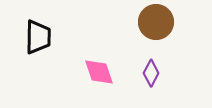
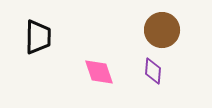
brown circle: moved 6 px right, 8 px down
purple diamond: moved 2 px right, 2 px up; rotated 24 degrees counterclockwise
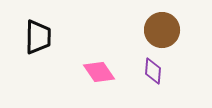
pink diamond: rotated 16 degrees counterclockwise
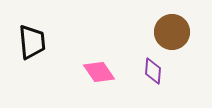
brown circle: moved 10 px right, 2 px down
black trapezoid: moved 6 px left, 5 px down; rotated 6 degrees counterclockwise
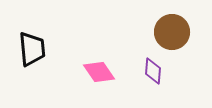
black trapezoid: moved 7 px down
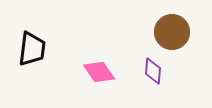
black trapezoid: rotated 12 degrees clockwise
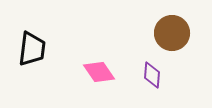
brown circle: moved 1 px down
purple diamond: moved 1 px left, 4 px down
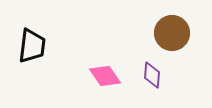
black trapezoid: moved 3 px up
pink diamond: moved 6 px right, 4 px down
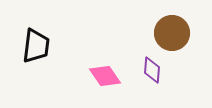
black trapezoid: moved 4 px right
purple diamond: moved 5 px up
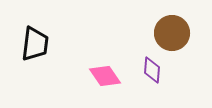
black trapezoid: moved 1 px left, 2 px up
